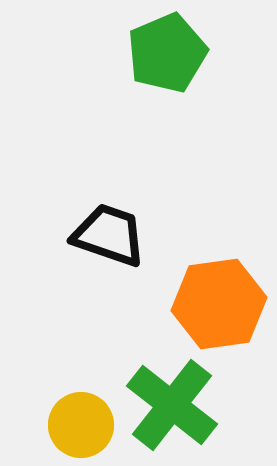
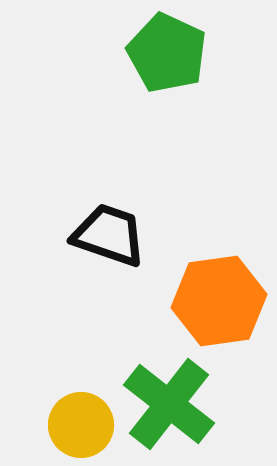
green pentagon: rotated 24 degrees counterclockwise
orange hexagon: moved 3 px up
green cross: moved 3 px left, 1 px up
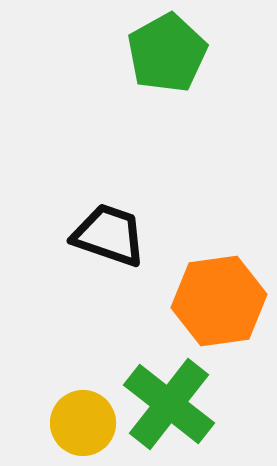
green pentagon: rotated 18 degrees clockwise
yellow circle: moved 2 px right, 2 px up
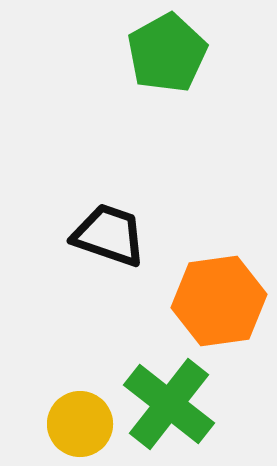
yellow circle: moved 3 px left, 1 px down
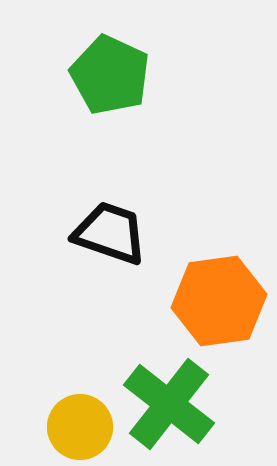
green pentagon: moved 57 px left, 22 px down; rotated 18 degrees counterclockwise
black trapezoid: moved 1 px right, 2 px up
yellow circle: moved 3 px down
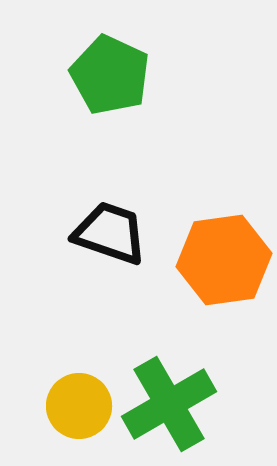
orange hexagon: moved 5 px right, 41 px up
green cross: rotated 22 degrees clockwise
yellow circle: moved 1 px left, 21 px up
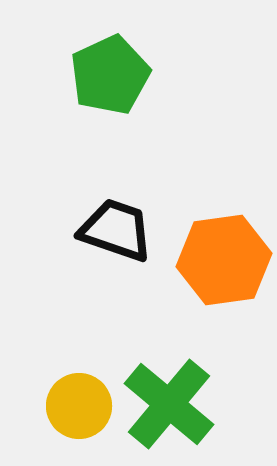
green pentagon: rotated 22 degrees clockwise
black trapezoid: moved 6 px right, 3 px up
green cross: rotated 20 degrees counterclockwise
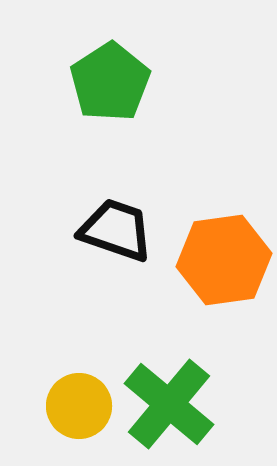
green pentagon: moved 7 px down; rotated 8 degrees counterclockwise
